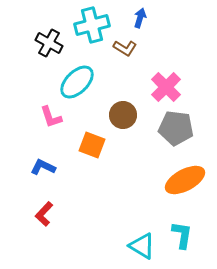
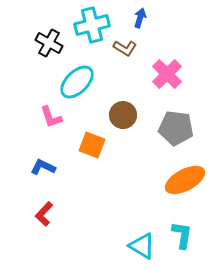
pink cross: moved 1 px right, 13 px up
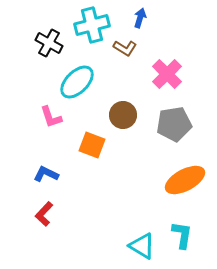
gray pentagon: moved 2 px left, 4 px up; rotated 16 degrees counterclockwise
blue L-shape: moved 3 px right, 7 px down
